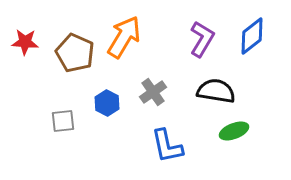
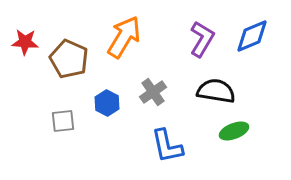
blue diamond: rotated 15 degrees clockwise
brown pentagon: moved 6 px left, 6 px down
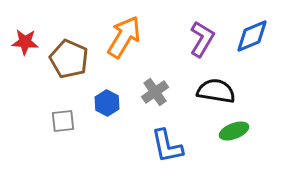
gray cross: moved 2 px right
